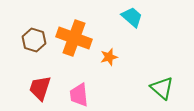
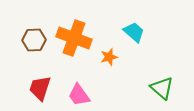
cyan trapezoid: moved 2 px right, 15 px down
brown hexagon: rotated 20 degrees counterclockwise
pink trapezoid: rotated 30 degrees counterclockwise
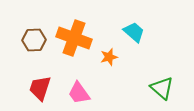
pink trapezoid: moved 2 px up
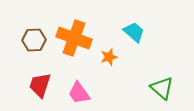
red trapezoid: moved 3 px up
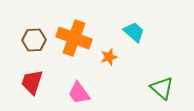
red trapezoid: moved 8 px left, 3 px up
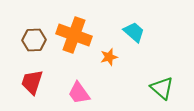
orange cross: moved 3 px up
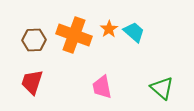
orange star: moved 28 px up; rotated 18 degrees counterclockwise
pink trapezoid: moved 23 px right, 6 px up; rotated 25 degrees clockwise
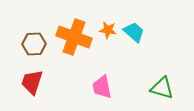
orange star: moved 1 px left, 1 px down; rotated 30 degrees counterclockwise
orange cross: moved 2 px down
brown hexagon: moved 4 px down
green triangle: rotated 25 degrees counterclockwise
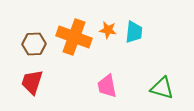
cyan trapezoid: rotated 55 degrees clockwise
pink trapezoid: moved 5 px right, 1 px up
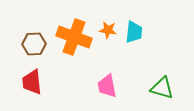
red trapezoid: rotated 24 degrees counterclockwise
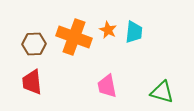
orange star: rotated 18 degrees clockwise
green triangle: moved 4 px down
